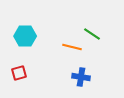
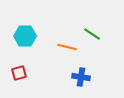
orange line: moved 5 px left
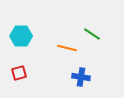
cyan hexagon: moved 4 px left
orange line: moved 1 px down
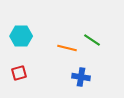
green line: moved 6 px down
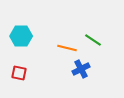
green line: moved 1 px right
red square: rotated 28 degrees clockwise
blue cross: moved 8 px up; rotated 36 degrees counterclockwise
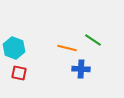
cyan hexagon: moved 7 px left, 12 px down; rotated 20 degrees clockwise
blue cross: rotated 30 degrees clockwise
